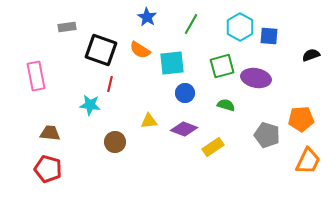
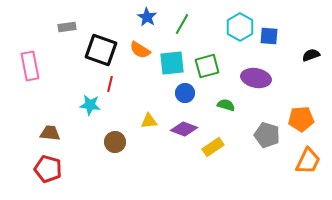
green line: moved 9 px left
green square: moved 15 px left
pink rectangle: moved 6 px left, 10 px up
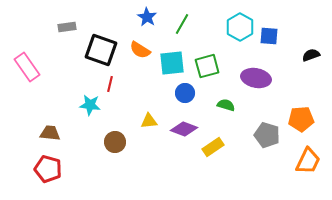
pink rectangle: moved 3 px left, 1 px down; rotated 24 degrees counterclockwise
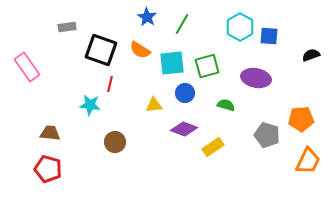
yellow triangle: moved 5 px right, 16 px up
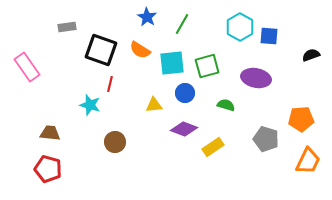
cyan star: rotated 10 degrees clockwise
gray pentagon: moved 1 px left, 4 px down
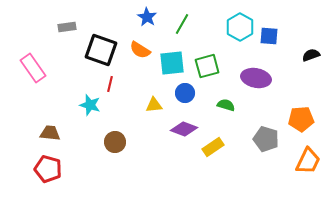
pink rectangle: moved 6 px right, 1 px down
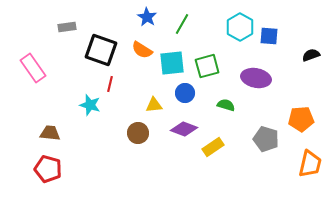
orange semicircle: moved 2 px right
brown circle: moved 23 px right, 9 px up
orange trapezoid: moved 2 px right, 3 px down; rotated 12 degrees counterclockwise
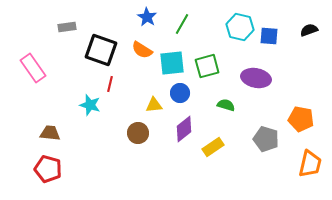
cyan hexagon: rotated 16 degrees counterclockwise
black semicircle: moved 2 px left, 25 px up
blue circle: moved 5 px left
orange pentagon: rotated 15 degrees clockwise
purple diamond: rotated 60 degrees counterclockwise
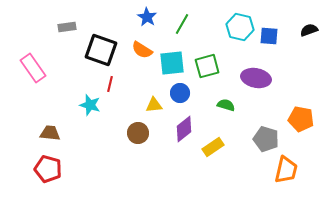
orange trapezoid: moved 24 px left, 6 px down
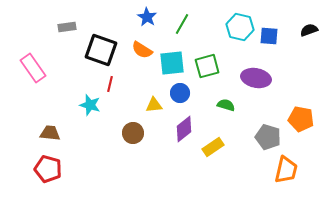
brown circle: moved 5 px left
gray pentagon: moved 2 px right, 2 px up
